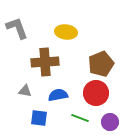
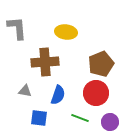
gray L-shape: rotated 15 degrees clockwise
blue semicircle: rotated 120 degrees clockwise
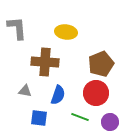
brown cross: rotated 8 degrees clockwise
green line: moved 1 px up
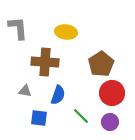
gray L-shape: moved 1 px right
brown pentagon: rotated 10 degrees counterclockwise
red circle: moved 16 px right
green line: moved 1 px right, 1 px up; rotated 24 degrees clockwise
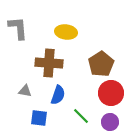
brown cross: moved 4 px right, 1 px down
red circle: moved 1 px left
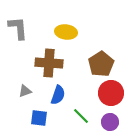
gray triangle: rotated 32 degrees counterclockwise
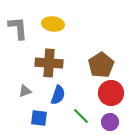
yellow ellipse: moved 13 px left, 8 px up
brown pentagon: moved 1 px down
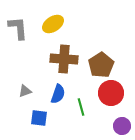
yellow ellipse: rotated 40 degrees counterclockwise
brown cross: moved 15 px right, 4 px up
blue semicircle: moved 1 px up
green line: moved 9 px up; rotated 30 degrees clockwise
purple circle: moved 12 px right, 4 px down
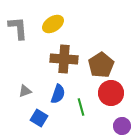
blue square: rotated 24 degrees clockwise
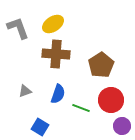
gray L-shape: rotated 15 degrees counterclockwise
brown cross: moved 8 px left, 5 px up
red circle: moved 7 px down
green line: moved 1 px down; rotated 54 degrees counterclockwise
blue square: moved 1 px right, 9 px down
